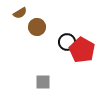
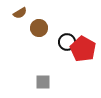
brown circle: moved 2 px right, 1 px down
red pentagon: moved 1 px right, 1 px up
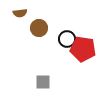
brown semicircle: rotated 24 degrees clockwise
black circle: moved 3 px up
red pentagon: rotated 20 degrees counterclockwise
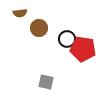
gray square: moved 3 px right; rotated 14 degrees clockwise
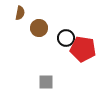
brown semicircle: rotated 72 degrees counterclockwise
black circle: moved 1 px left, 1 px up
gray square: rotated 14 degrees counterclockwise
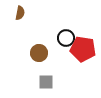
brown circle: moved 25 px down
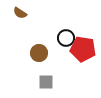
brown semicircle: rotated 112 degrees clockwise
